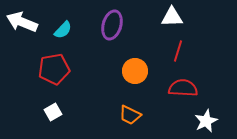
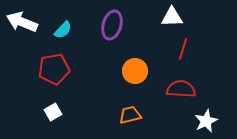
red line: moved 5 px right, 2 px up
red semicircle: moved 2 px left, 1 px down
orange trapezoid: rotated 140 degrees clockwise
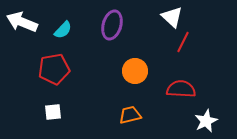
white triangle: rotated 45 degrees clockwise
red line: moved 7 px up; rotated 10 degrees clockwise
white square: rotated 24 degrees clockwise
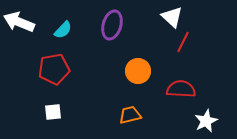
white arrow: moved 3 px left
orange circle: moved 3 px right
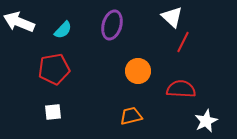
orange trapezoid: moved 1 px right, 1 px down
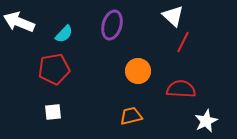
white triangle: moved 1 px right, 1 px up
cyan semicircle: moved 1 px right, 4 px down
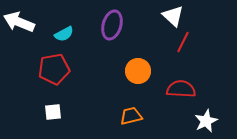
cyan semicircle: rotated 18 degrees clockwise
